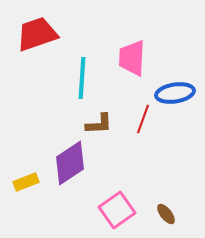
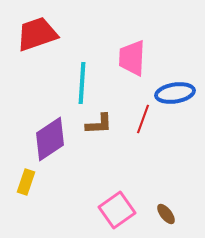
cyan line: moved 5 px down
purple diamond: moved 20 px left, 24 px up
yellow rectangle: rotated 50 degrees counterclockwise
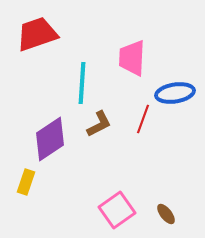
brown L-shape: rotated 24 degrees counterclockwise
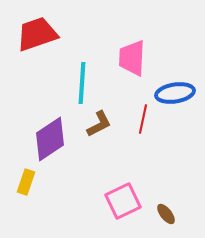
red line: rotated 8 degrees counterclockwise
pink square: moved 6 px right, 9 px up; rotated 9 degrees clockwise
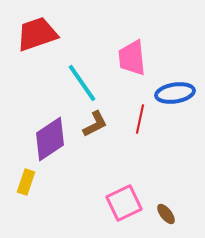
pink trapezoid: rotated 9 degrees counterclockwise
cyan line: rotated 39 degrees counterclockwise
red line: moved 3 px left
brown L-shape: moved 4 px left
pink square: moved 1 px right, 2 px down
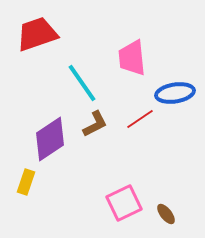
red line: rotated 44 degrees clockwise
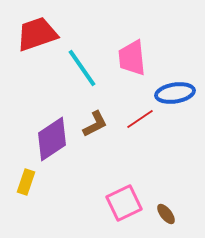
cyan line: moved 15 px up
purple diamond: moved 2 px right
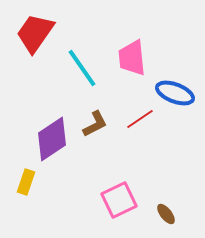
red trapezoid: moved 2 px left, 1 px up; rotated 36 degrees counterclockwise
blue ellipse: rotated 30 degrees clockwise
pink square: moved 5 px left, 3 px up
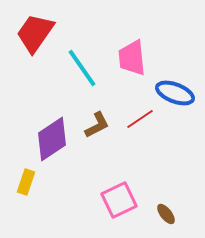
brown L-shape: moved 2 px right, 1 px down
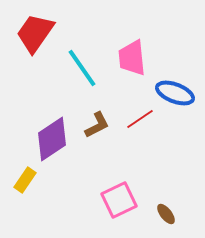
yellow rectangle: moved 1 px left, 2 px up; rotated 15 degrees clockwise
